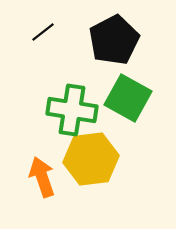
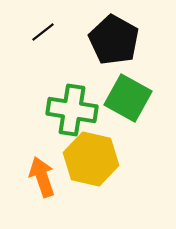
black pentagon: rotated 15 degrees counterclockwise
yellow hexagon: rotated 20 degrees clockwise
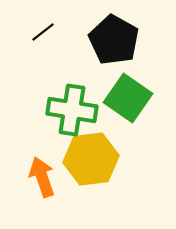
green square: rotated 6 degrees clockwise
yellow hexagon: rotated 20 degrees counterclockwise
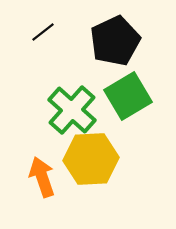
black pentagon: moved 1 px right, 1 px down; rotated 18 degrees clockwise
green square: moved 2 px up; rotated 24 degrees clockwise
green cross: rotated 33 degrees clockwise
yellow hexagon: rotated 4 degrees clockwise
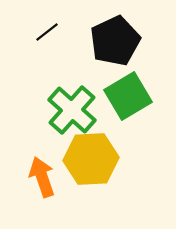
black line: moved 4 px right
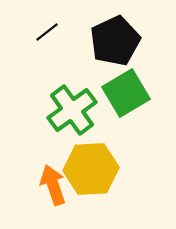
green square: moved 2 px left, 3 px up
green cross: rotated 12 degrees clockwise
yellow hexagon: moved 10 px down
orange arrow: moved 11 px right, 8 px down
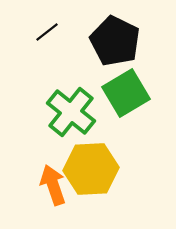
black pentagon: rotated 21 degrees counterclockwise
green cross: moved 1 px left, 2 px down; rotated 15 degrees counterclockwise
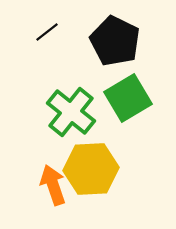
green square: moved 2 px right, 5 px down
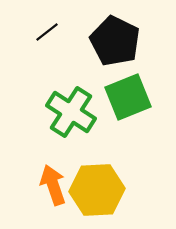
green square: moved 1 px up; rotated 9 degrees clockwise
green cross: rotated 6 degrees counterclockwise
yellow hexagon: moved 6 px right, 21 px down
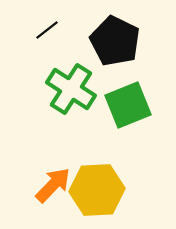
black line: moved 2 px up
green square: moved 8 px down
green cross: moved 23 px up
orange arrow: rotated 63 degrees clockwise
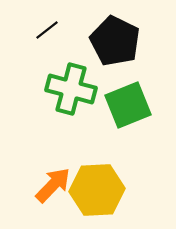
green cross: rotated 18 degrees counterclockwise
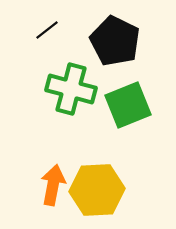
orange arrow: rotated 33 degrees counterclockwise
